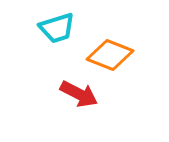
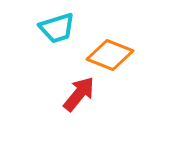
red arrow: rotated 78 degrees counterclockwise
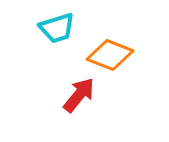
red arrow: moved 1 px down
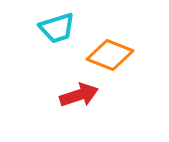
red arrow: rotated 33 degrees clockwise
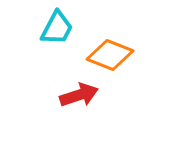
cyan trapezoid: rotated 45 degrees counterclockwise
